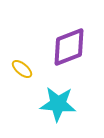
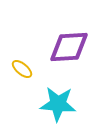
purple diamond: rotated 18 degrees clockwise
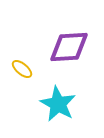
cyan star: rotated 24 degrees clockwise
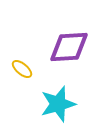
cyan star: rotated 27 degrees clockwise
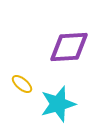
yellow ellipse: moved 15 px down
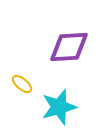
cyan star: moved 1 px right, 3 px down
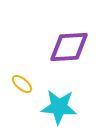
cyan star: rotated 21 degrees clockwise
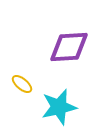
cyan star: rotated 18 degrees counterclockwise
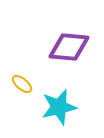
purple diamond: rotated 9 degrees clockwise
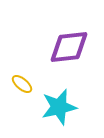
purple diamond: rotated 12 degrees counterclockwise
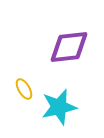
yellow ellipse: moved 2 px right, 5 px down; rotated 20 degrees clockwise
